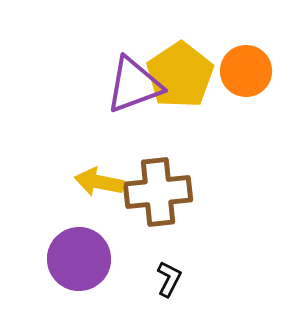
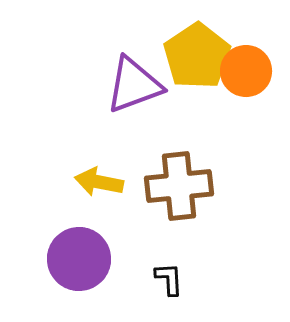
yellow pentagon: moved 17 px right, 19 px up
brown cross: moved 21 px right, 6 px up
black L-shape: rotated 30 degrees counterclockwise
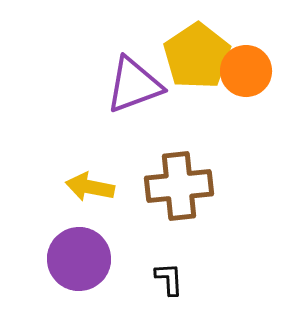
yellow arrow: moved 9 px left, 5 px down
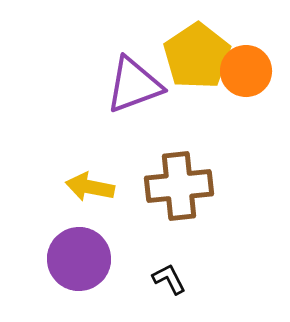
black L-shape: rotated 24 degrees counterclockwise
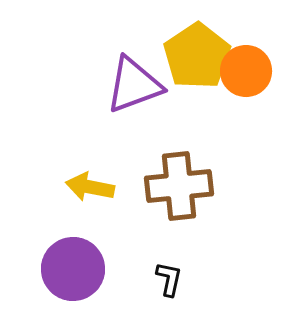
purple circle: moved 6 px left, 10 px down
black L-shape: rotated 39 degrees clockwise
